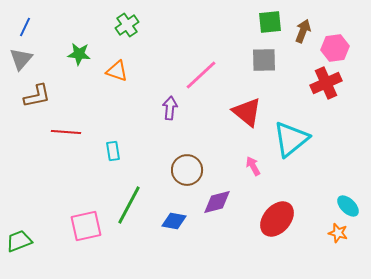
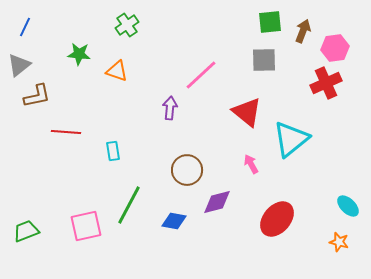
gray triangle: moved 2 px left, 6 px down; rotated 10 degrees clockwise
pink arrow: moved 2 px left, 2 px up
orange star: moved 1 px right, 9 px down
green trapezoid: moved 7 px right, 10 px up
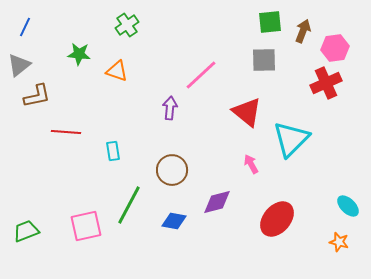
cyan triangle: rotated 6 degrees counterclockwise
brown circle: moved 15 px left
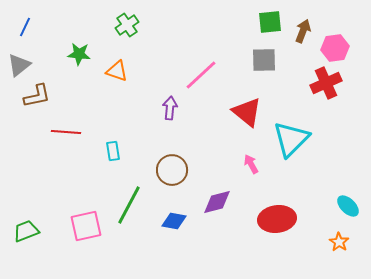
red ellipse: rotated 42 degrees clockwise
orange star: rotated 18 degrees clockwise
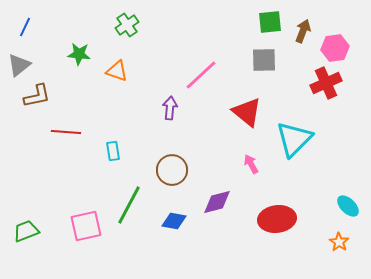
cyan triangle: moved 3 px right
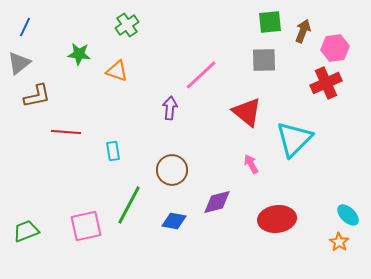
gray triangle: moved 2 px up
cyan ellipse: moved 9 px down
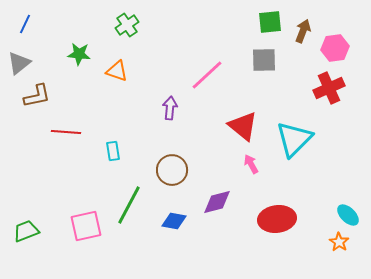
blue line: moved 3 px up
pink line: moved 6 px right
red cross: moved 3 px right, 5 px down
red triangle: moved 4 px left, 14 px down
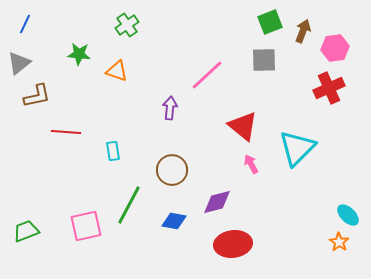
green square: rotated 15 degrees counterclockwise
cyan triangle: moved 3 px right, 9 px down
red ellipse: moved 44 px left, 25 px down
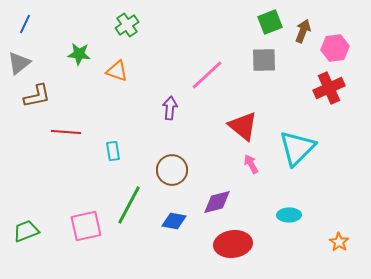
cyan ellipse: moved 59 px left; rotated 45 degrees counterclockwise
